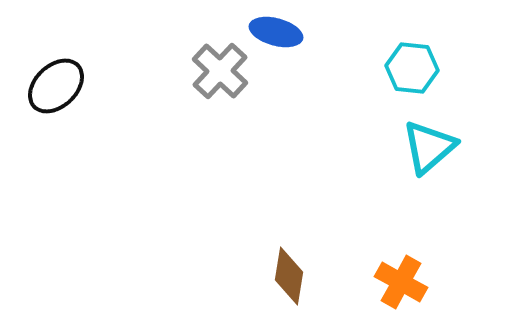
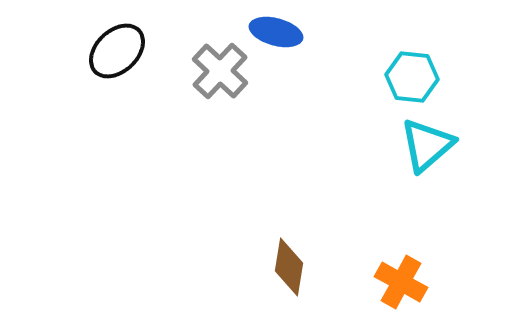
cyan hexagon: moved 9 px down
black ellipse: moved 61 px right, 35 px up
cyan triangle: moved 2 px left, 2 px up
brown diamond: moved 9 px up
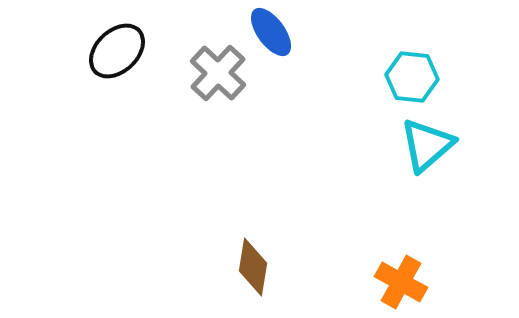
blue ellipse: moved 5 px left; rotated 39 degrees clockwise
gray cross: moved 2 px left, 2 px down
brown diamond: moved 36 px left
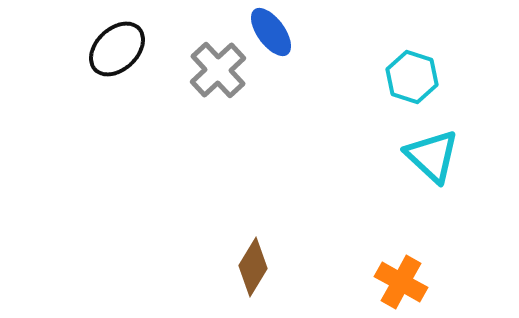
black ellipse: moved 2 px up
gray cross: moved 3 px up; rotated 4 degrees clockwise
cyan hexagon: rotated 12 degrees clockwise
cyan triangle: moved 5 px right, 11 px down; rotated 36 degrees counterclockwise
brown diamond: rotated 22 degrees clockwise
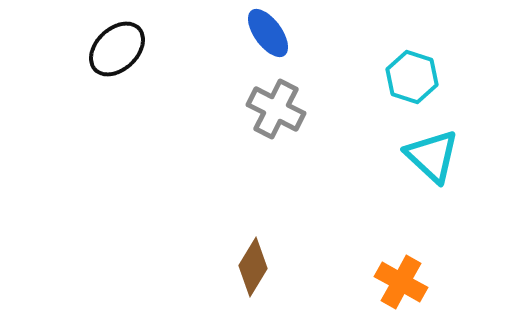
blue ellipse: moved 3 px left, 1 px down
gray cross: moved 58 px right, 39 px down; rotated 20 degrees counterclockwise
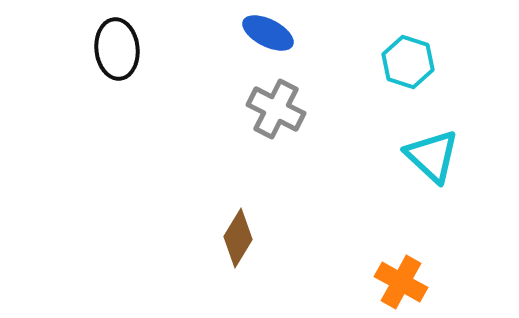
blue ellipse: rotated 27 degrees counterclockwise
black ellipse: rotated 52 degrees counterclockwise
cyan hexagon: moved 4 px left, 15 px up
brown diamond: moved 15 px left, 29 px up
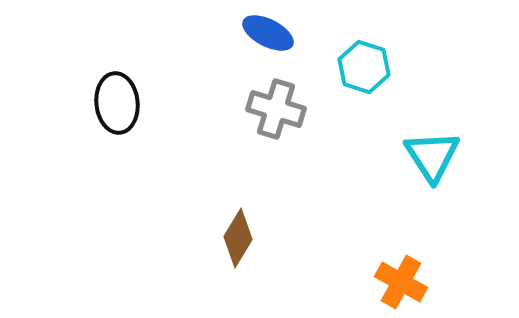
black ellipse: moved 54 px down
cyan hexagon: moved 44 px left, 5 px down
gray cross: rotated 10 degrees counterclockwise
cyan triangle: rotated 14 degrees clockwise
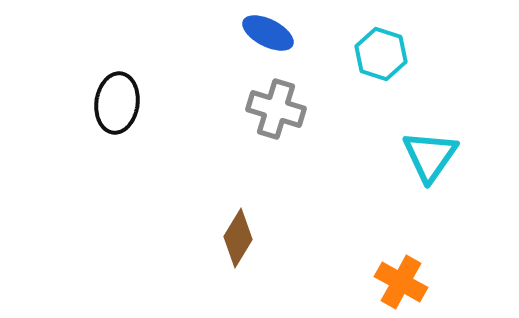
cyan hexagon: moved 17 px right, 13 px up
black ellipse: rotated 14 degrees clockwise
cyan triangle: moved 2 px left; rotated 8 degrees clockwise
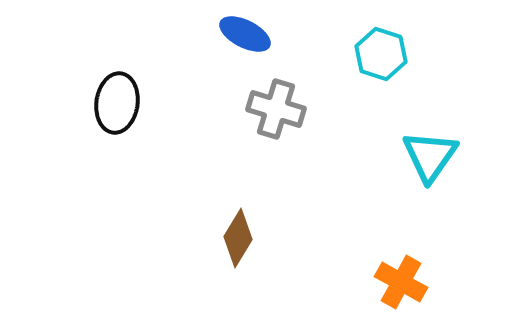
blue ellipse: moved 23 px left, 1 px down
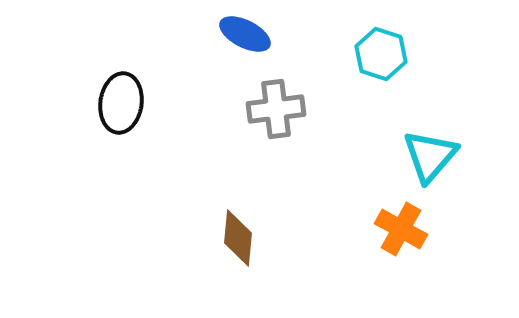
black ellipse: moved 4 px right
gray cross: rotated 24 degrees counterclockwise
cyan triangle: rotated 6 degrees clockwise
brown diamond: rotated 26 degrees counterclockwise
orange cross: moved 53 px up
